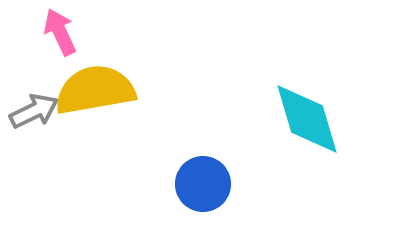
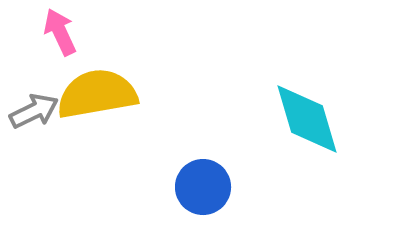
yellow semicircle: moved 2 px right, 4 px down
blue circle: moved 3 px down
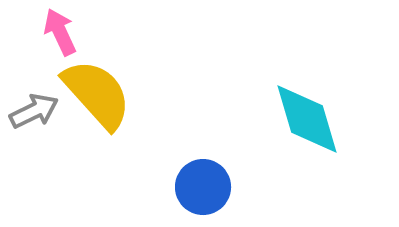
yellow semicircle: rotated 58 degrees clockwise
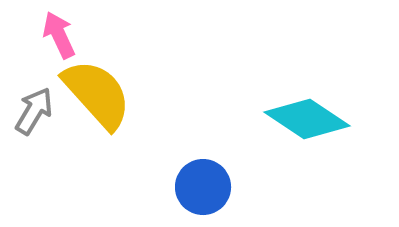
pink arrow: moved 1 px left, 3 px down
gray arrow: rotated 33 degrees counterclockwise
cyan diamond: rotated 40 degrees counterclockwise
